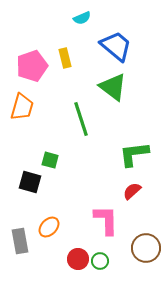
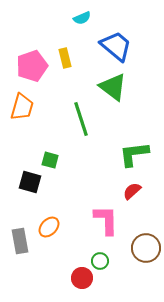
red circle: moved 4 px right, 19 px down
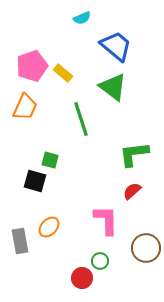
yellow rectangle: moved 2 px left, 15 px down; rotated 36 degrees counterclockwise
orange trapezoid: moved 3 px right; rotated 8 degrees clockwise
black square: moved 5 px right, 1 px up
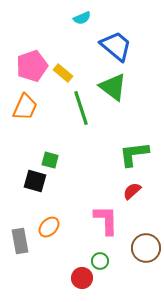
green line: moved 11 px up
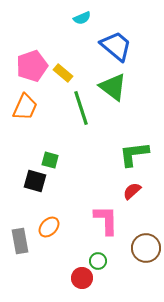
green circle: moved 2 px left
